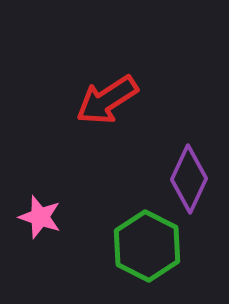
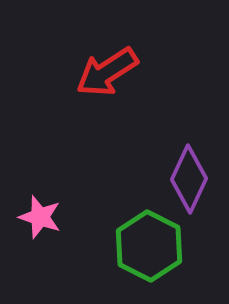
red arrow: moved 28 px up
green hexagon: moved 2 px right
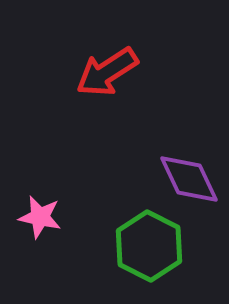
purple diamond: rotated 50 degrees counterclockwise
pink star: rotated 6 degrees counterclockwise
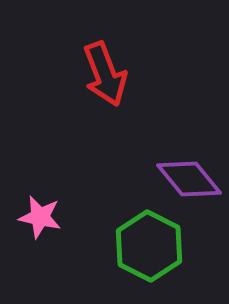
red arrow: moved 2 px left, 2 px down; rotated 78 degrees counterclockwise
purple diamond: rotated 14 degrees counterclockwise
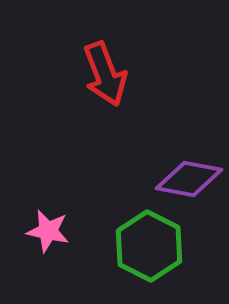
purple diamond: rotated 40 degrees counterclockwise
pink star: moved 8 px right, 14 px down
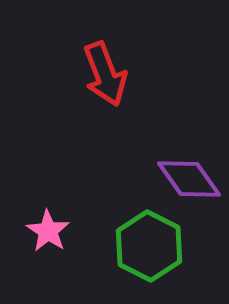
purple diamond: rotated 44 degrees clockwise
pink star: rotated 21 degrees clockwise
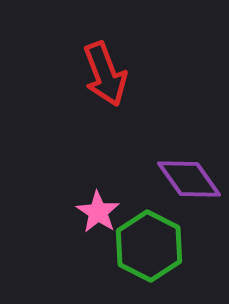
pink star: moved 50 px right, 19 px up
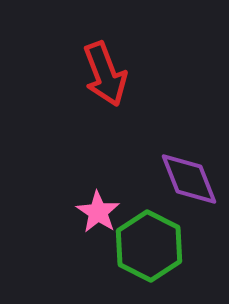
purple diamond: rotated 14 degrees clockwise
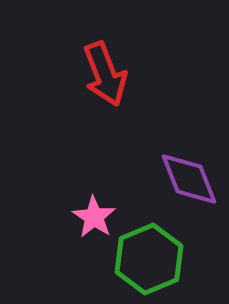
pink star: moved 4 px left, 5 px down
green hexagon: moved 13 px down; rotated 10 degrees clockwise
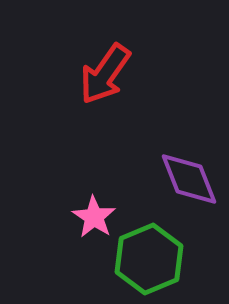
red arrow: rotated 56 degrees clockwise
